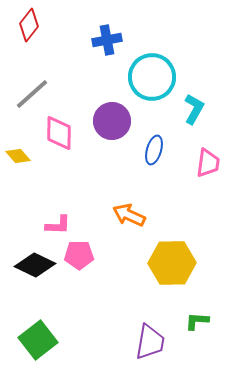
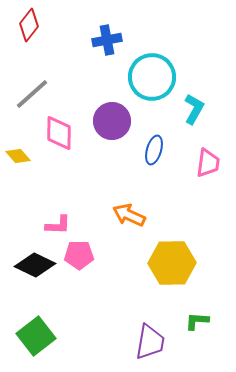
green square: moved 2 px left, 4 px up
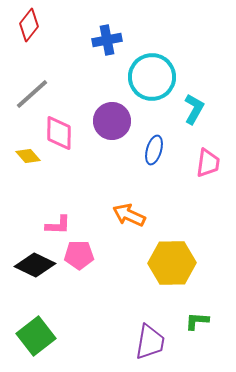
yellow diamond: moved 10 px right
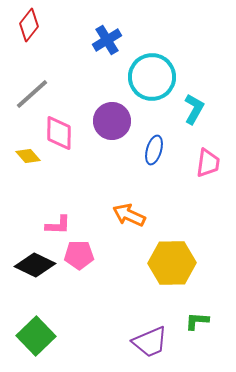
blue cross: rotated 20 degrees counterclockwise
green square: rotated 6 degrees counterclockwise
purple trapezoid: rotated 57 degrees clockwise
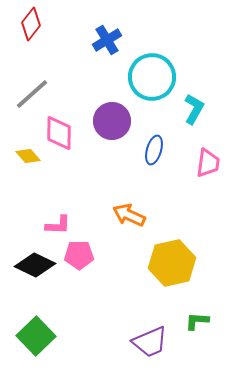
red diamond: moved 2 px right, 1 px up
yellow hexagon: rotated 12 degrees counterclockwise
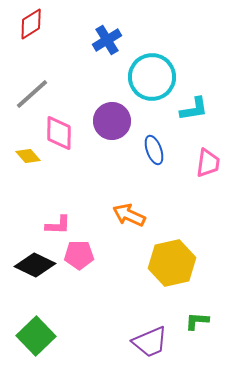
red diamond: rotated 20 degrees clockwise
cyan L-shape: rotated 52 degrees clockwise
blue ellipse: rotated 36 degrees counterclockwise
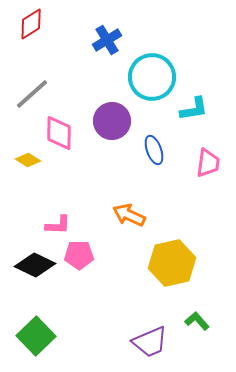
yellow diamond: moved 4 px down; rotated 15 degrees counterclockwise
green L-shape: rotated 45 degrees clockwise
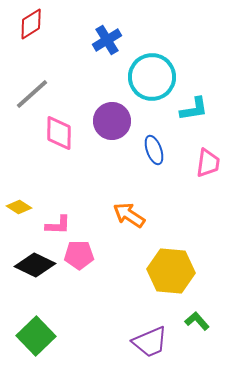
yellow diamond: moved 9 px left, 47 px down
orange arrow: rotated 8 degrees clockwise
yellow hexagon: moved 1 px left, 8 px down; rotated 18 degrees clockwise
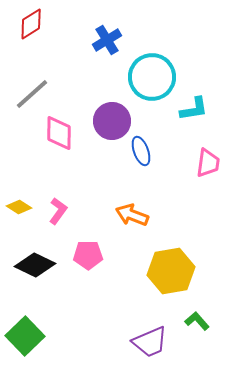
blue ellipse: moved 13 px left, 1 px down
orange arrow: moved 3 px right; rotated 12 degrees counterclockwise
pink L-shape: moved 14 px up; rotated 56 degrees counterclockwise
pink pentagon: moved 9 px right
yellow hexagon: rotated 15 degrees counterclockwise
green square: moved 11 px left
